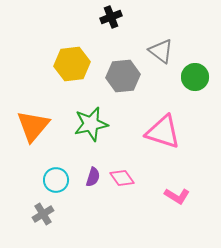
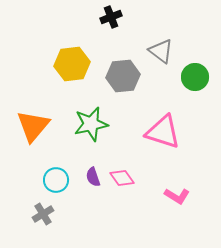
purple semicircle: rotated 144 degrees clockwise
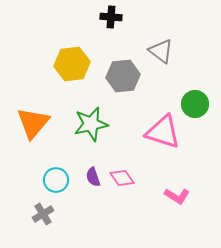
black cross: rotated 25 degrees clockwise
green circle: moved 27 px down
orange triangle: moved 3 px up
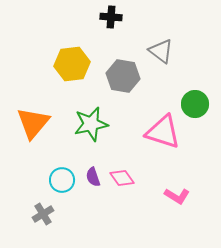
gray hexagon: rotated 16 degrees clockwise
cyan circle: moved 6 px right
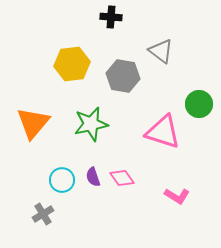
green circle: moved 4 px right
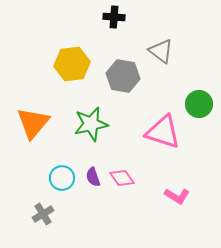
black cross: moved 3 px right
cyan circle: moved 2 px up
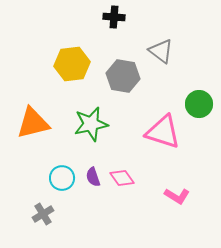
orange triangle: rotated 36 degrees clockwise
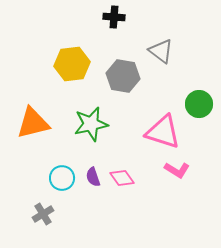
pink L-shape: moved 26 px up
